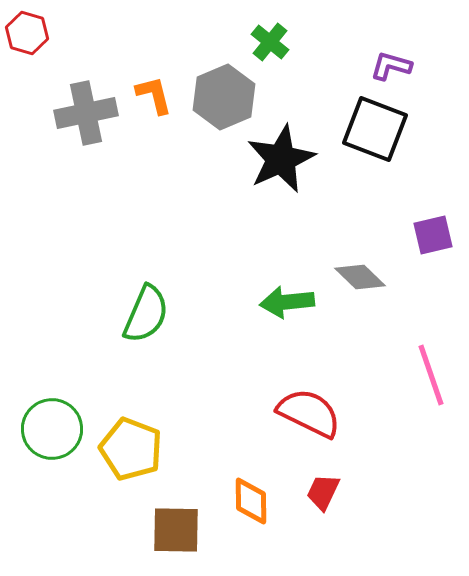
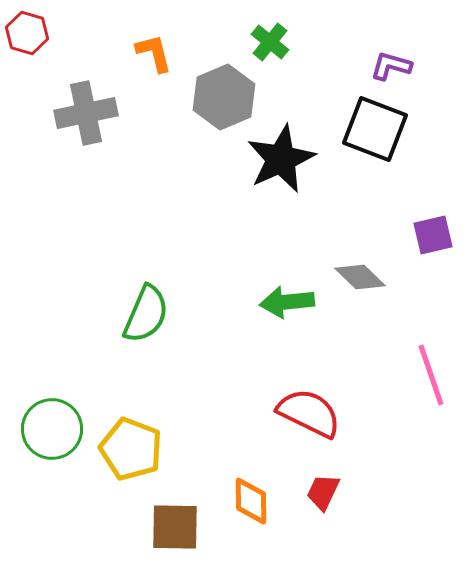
orange L-shape: moved 42 px up
brown square: moved 1 px left, 3 px up
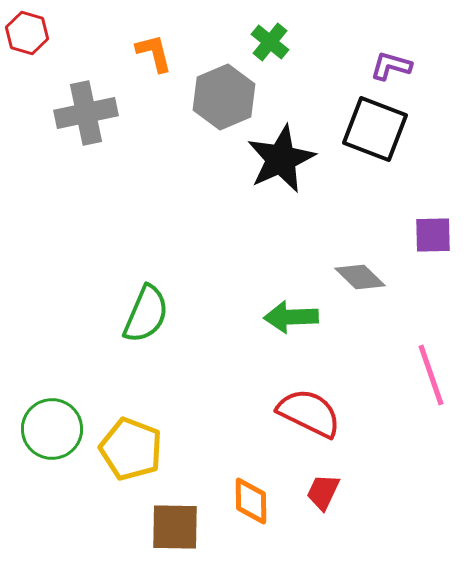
purple square: rotated 12 degrees clockwise
green arrow: moved 4 px right, 15 px down; rotated 4 degrees clockwise
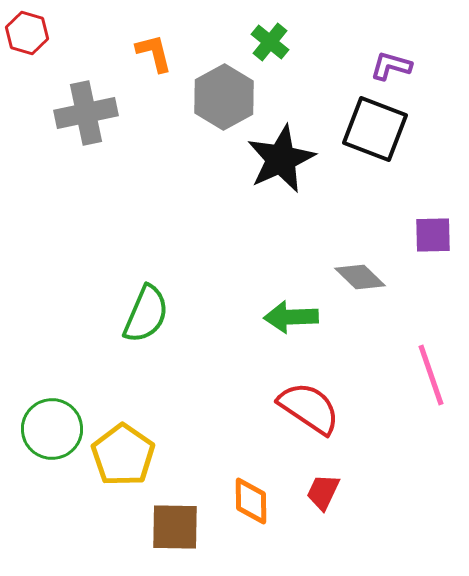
gray hexagon: rotated 6 degrees counterclockwise
red semicircle: moved 5 px up; rotated 8 degrees clockwise
yellow pentagon: moved 8 px left, 6 px down; rotated 14 degrees clockwise
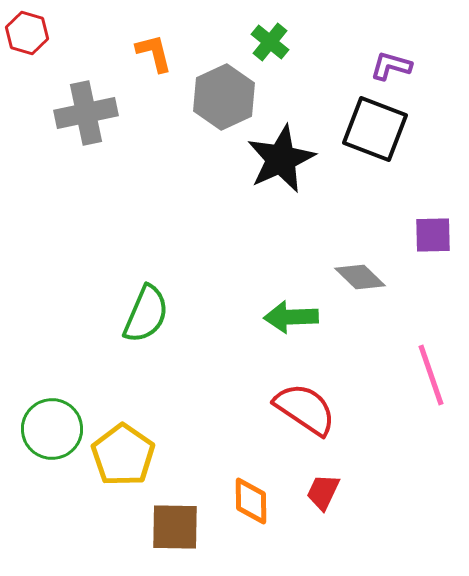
gray hexagon: rotated 4 degrees clockwise
red semicircle: moved 4 px left, 1 px down
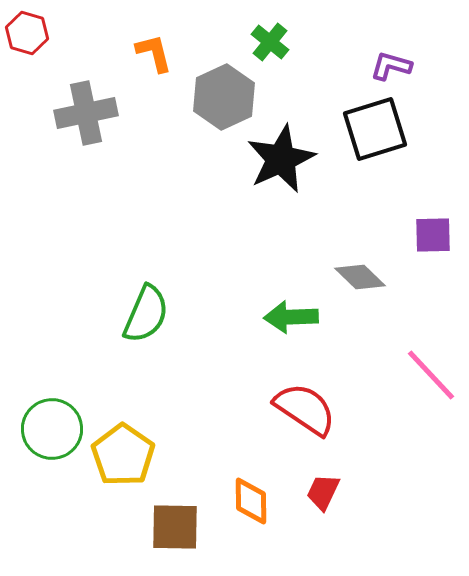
black square: rotated 38 degrees counterclockwise
pink line: rotated 24 degrees counterclockwise
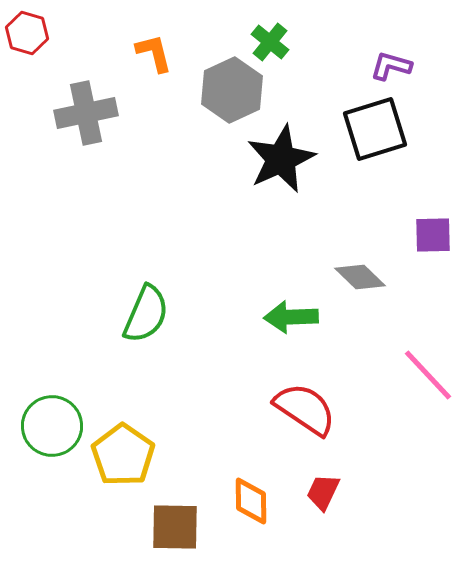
gray hexagon: moved 8 px right, 7 px up
pink line: moved 3 px left
green circle: moved 3 px up
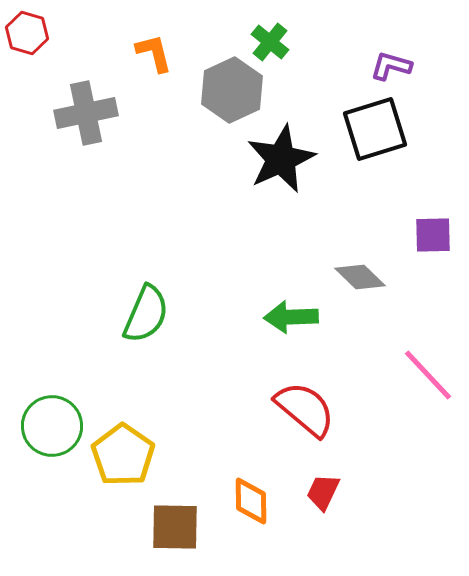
red semicircle: rotated 6 degrees clockwise
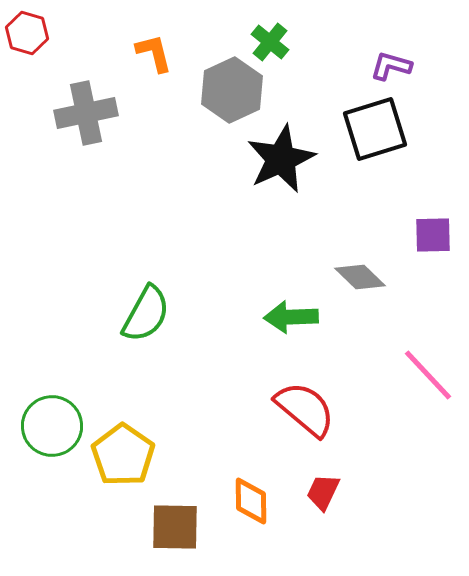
green semicircle: rotated 6 degrees clockwise
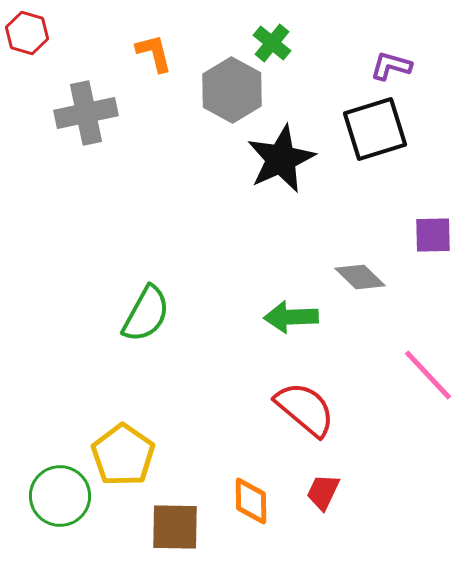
green cross: moved 2 px right, 1 px down
gray hexagon: rotated 6 degrees counterclockwise
green circle: moved 8 px right, 70 px down
